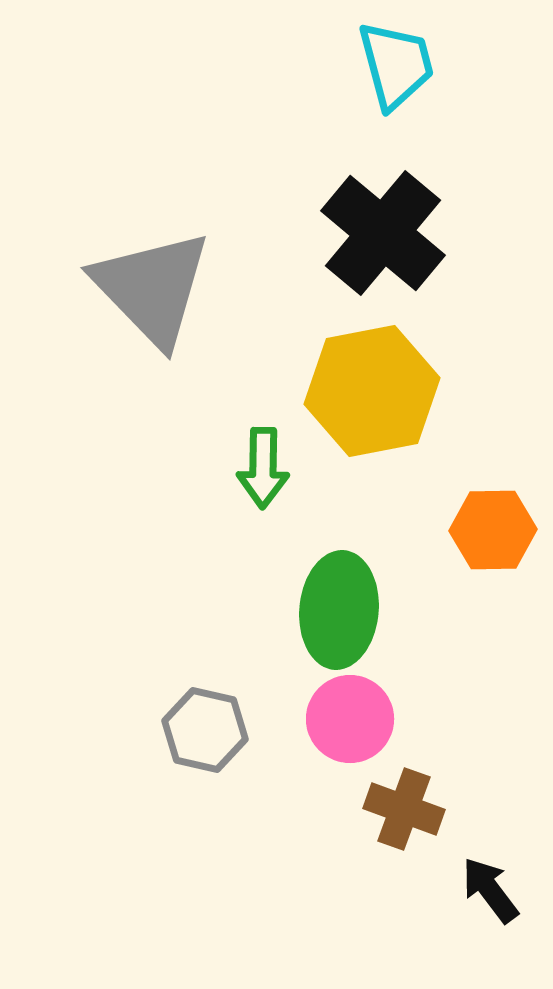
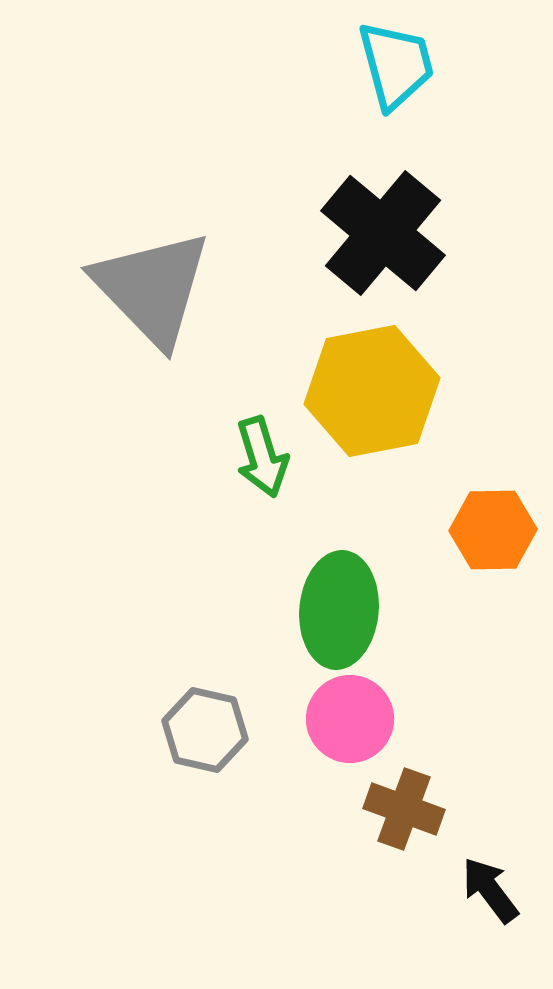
green arrow: moved 1 px left, 11 px up; rotated 18 degrees counterclockwise
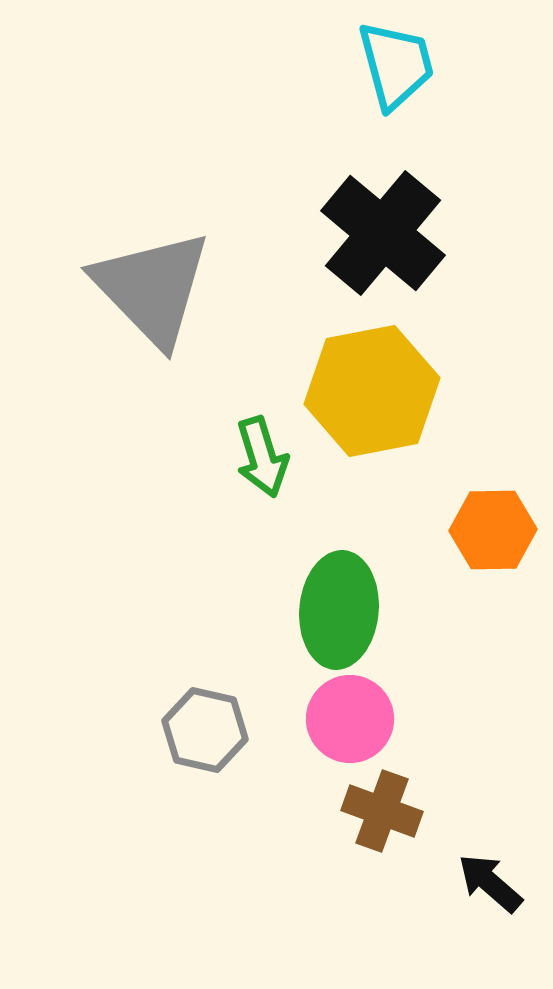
brown cross: moved 22 px left, 2 px down
black arrow: moved 7 px up; rotated 12 degrees counterclockwise
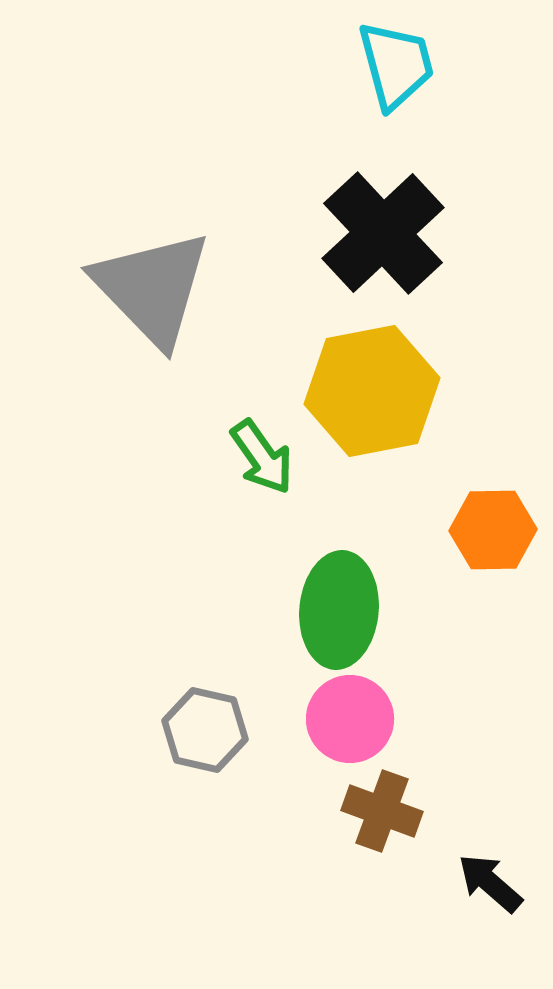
black cross: rotated 7 degrees clockwise
green arrow: rotated 18 degrees counterclockwise
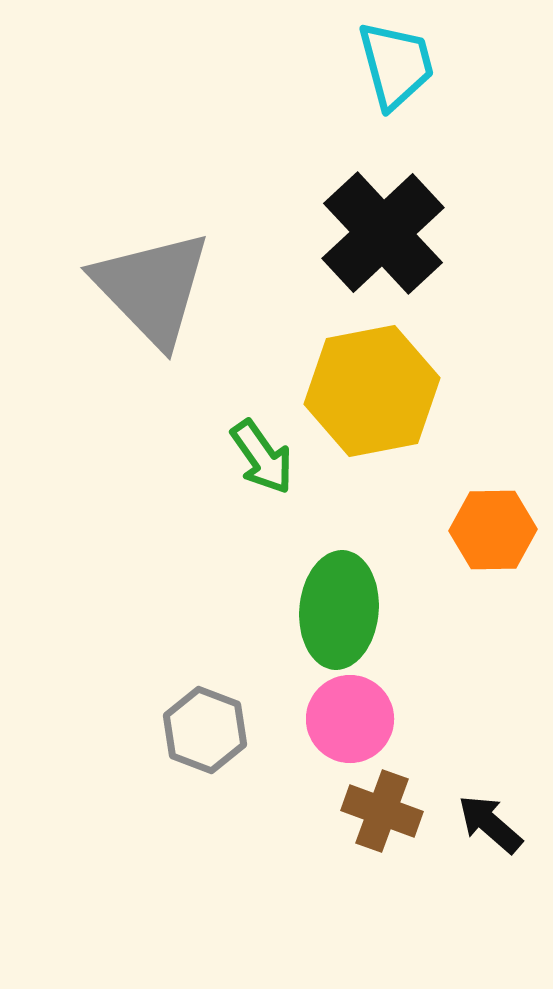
gray hexagon: rotated 8 degrees clockwise
black arrow: moved 59 px up
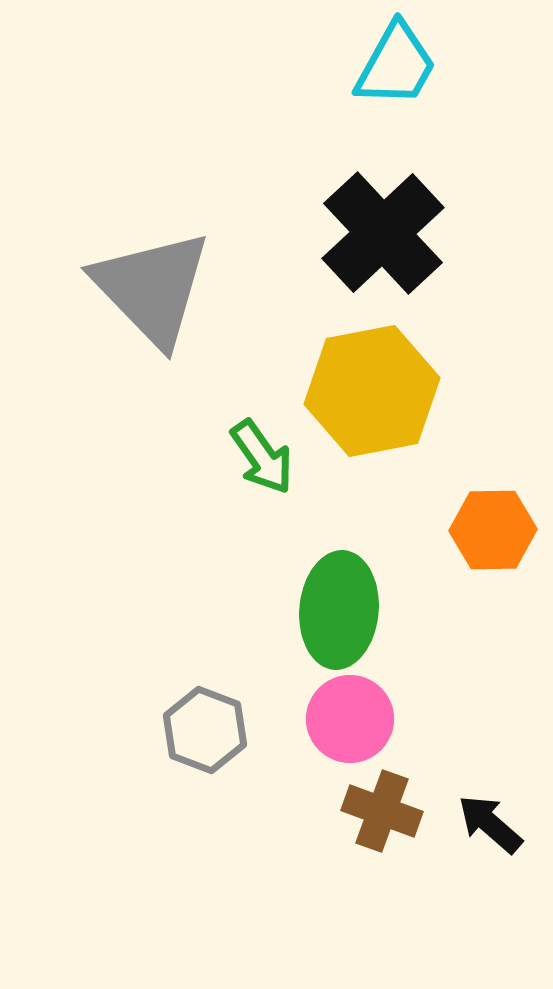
cyan trapezoid: rotated 44 degrees clockwise
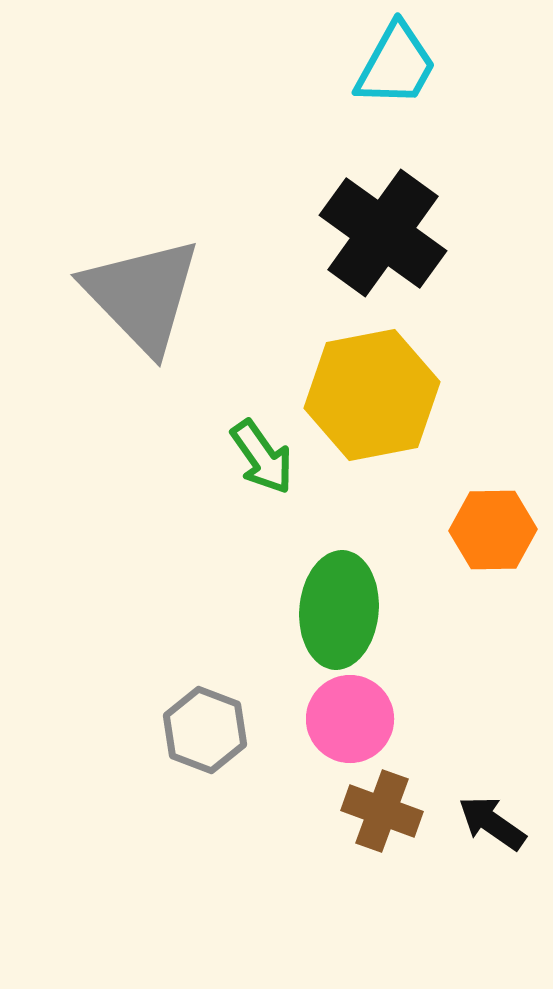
black cross: rotated 11 degrees counterclockwise
gray triangle: moved 10 px left, 7 px down
yellow hexagon: moved 4 px down
black arrow: moved 2 px right, 1 px up; rotated 6 degrees counterclockwise
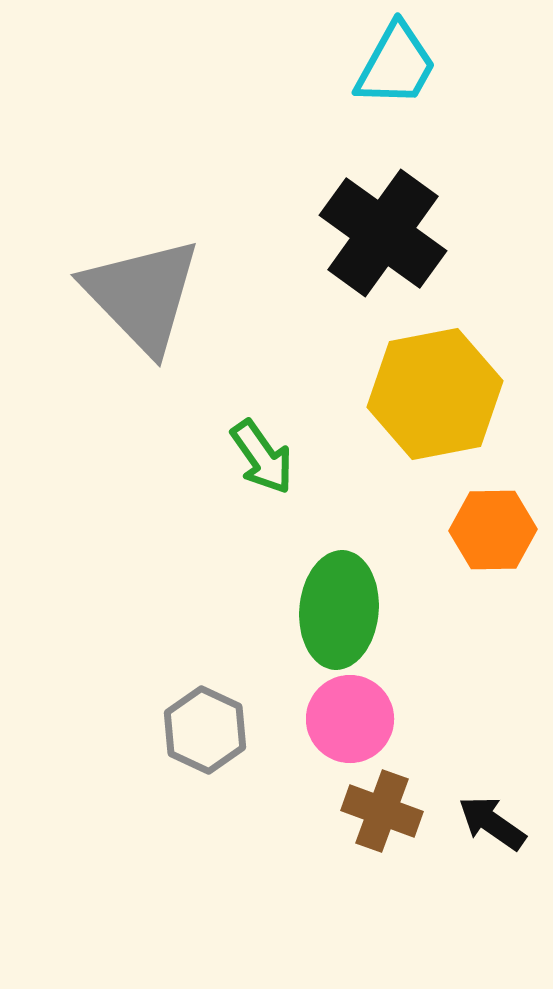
yellow hexagon: moved 63 px right, 1 px up
gray hexagon: rotated 4 degrees clockwise
